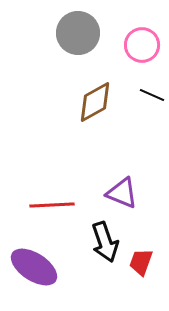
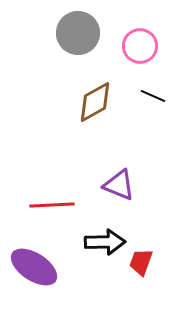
pink circle: moved 2 px left, 1 px down
black line: moved 1 px right, 1 px down
purple triangle: moved 3 px left, 8 px up
black arrow: rotated 72 degrees counterclockwise
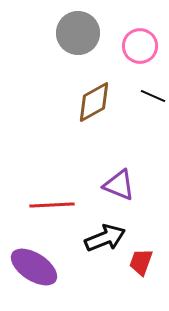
brown diamond: moved 1 px left
black arrow: moved 4 px up; rotated 21 degrees counterclockwise
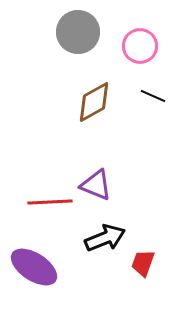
gray circle: moved 1 px up
purple triangle: moved 23 px left
red line: moved 2 px left, 3 px up
red trapezoid: moved 2 px right, 1 px down
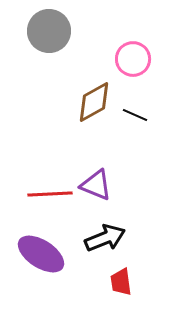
gray circle: moved 29 px left, 1 px up
pink circle: moved 7 px left, 13 px down
black line: moved 18 px left, 19 px down
red line: moved 8 px up
red trapezoid: moved 22 px left, 19 px down; rotated 28 degrees counterclockwise
purple ellipse: moved 7 px right, 13 px up
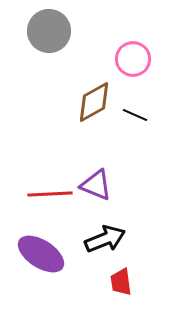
black arrow: moved 1 px down
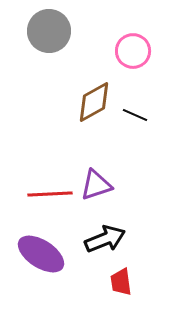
pink circle: moved 8 px up
purple triangle: rotated 40 degrees counterclockwise
